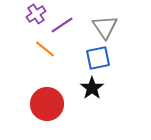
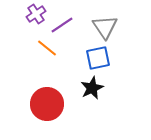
orange line: moved 2 px right, 1 px up
black star: rotated 10 degrees clockwise
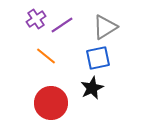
purple cross: moved 5 px down
gray triangle: rotated 32 degrees clockwise
orange line: moved 1 px left, 8 px down
red circle: moved 4 px right, 1 px up
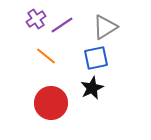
blue square: moved 2 px left
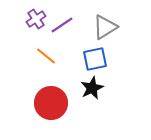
blue square: moved 1 px left, 1 px down
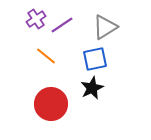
red circle: moved 1 px down
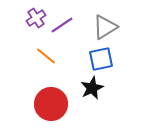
purple cross: moved 1 px up
blue square: moved 6 px right
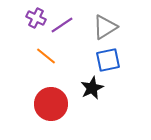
purple cross: rotated 30 degrees counterclockwise
blue square: moved 7 px right, 1 px down
